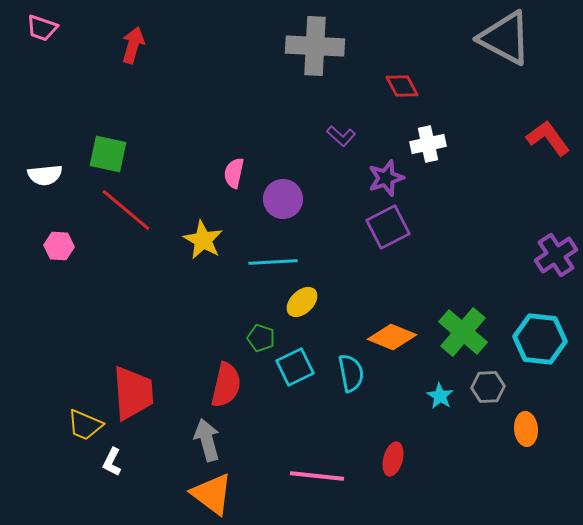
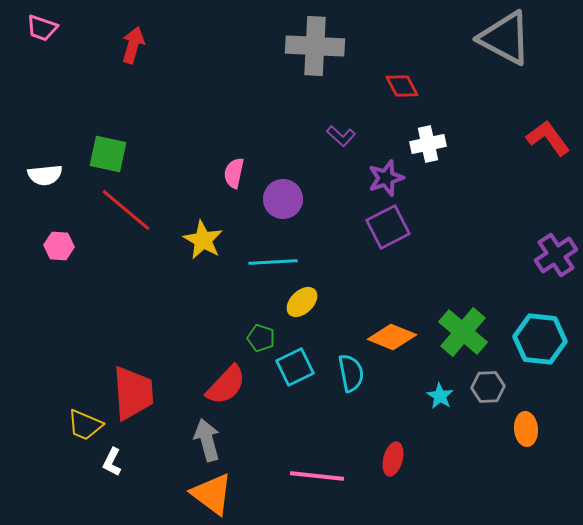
red semicircle: rotated 30 degrees clockwise
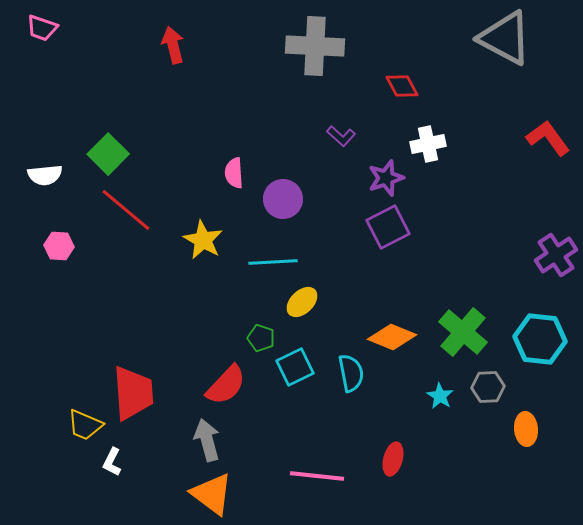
red arrow: moved 40 px right; rotated 30 degrees counterclockwise
green square: rotated 33 degrees clockwise
pink semicircle: rotated 16 degrees counterclockwise
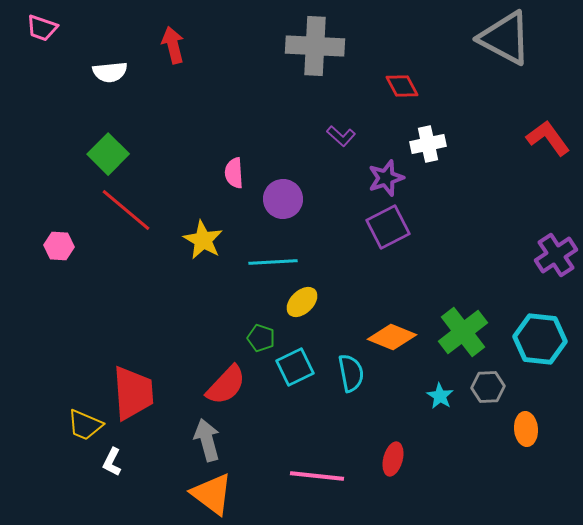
white semicircle: moved 65 px right, 103 px up
green cross: rotated 12 degrees clockwise
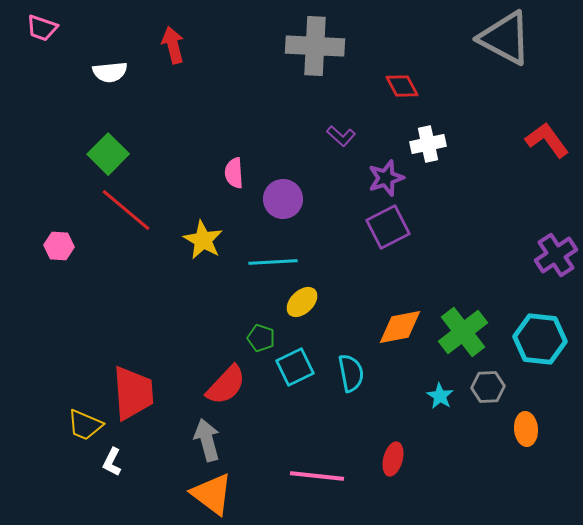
red L-shape: moved 1 px left, 2 px down
orange diamond: moved 8 px right, 10 px up; rotated 33 degrees counterclockwise
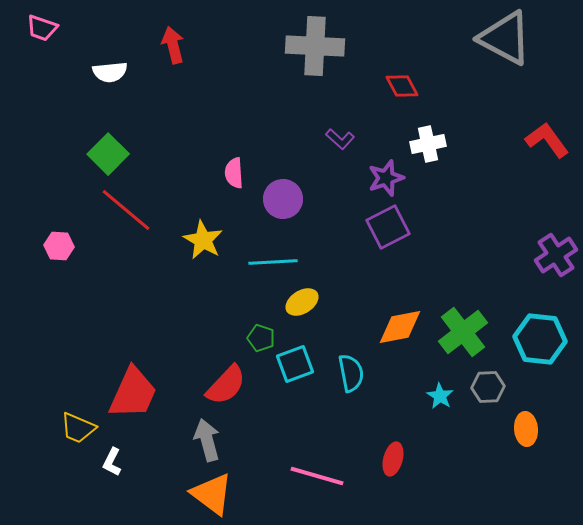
purple L-shape: moved 1 px left, 3 px down
yellow ellipse: rotated 12 degrees clockwise
cyan square: moved 3 px up; rotated 6 degrees clockwise
red trapezoid: rotated 28 degrees clockwise
yellow trapezoid: moved 7 px left, 3 px down
pink line: rotated 10 degrees clockwise
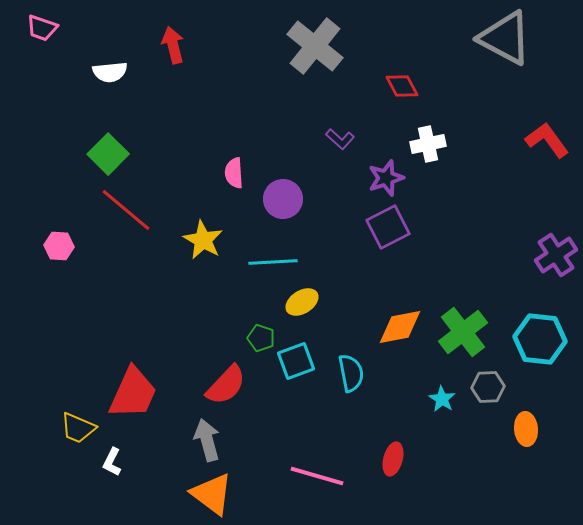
gray cross: rotated 36 degrees clockwise
cyan square: moved 1 px right, 3 px up
cyan star: moved 2 px right, 3 px down
